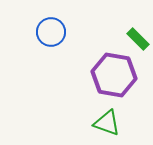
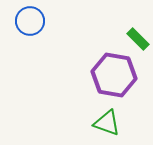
blue circle: moved 21 px left, 11 px up
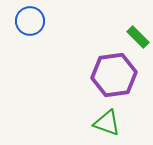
green rectangle: moved 2 px up
purple hexagon: rotated 18 degrees counterclockwise
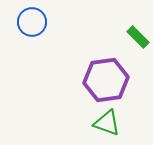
blue circle: moved 2 px right, 1 px down
purple hexagon: moved 8 px left, 5 px down
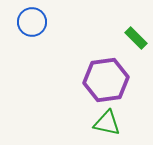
green rectangle: moved 2 px left, 1 px down
green triangle: rotated 8 degrees counterclockwise
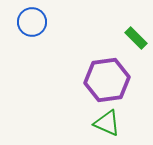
purple hexagon: moved 1 px right
green triangle: rotated 12 degrees clockwise
